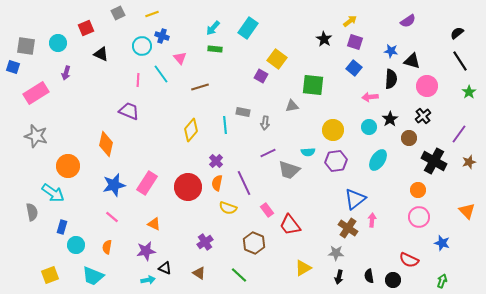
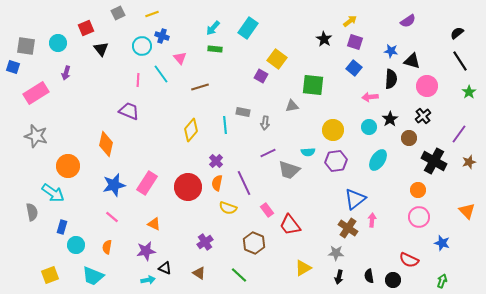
black triangle at (101, 54): moved 5 px up; rotated 28 degrees clockwise
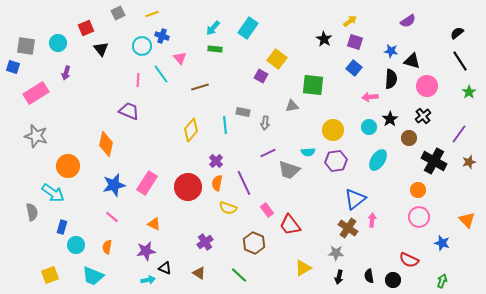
orange triangle at (467, 211): moved 9 px down
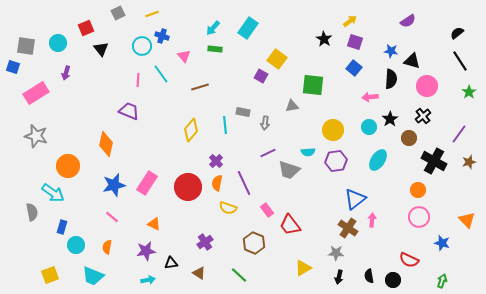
pink triangle at (180, 58): moved 4 px right, 2 px up
black triangle at (165, 268): moved 6 px right, 5 px up; rotated 32 degrees counterclockwise
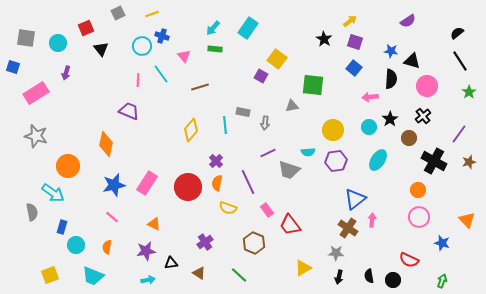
gray square at (26, 46): moved 8 px up
purple line at (244, 183): moved 4 px right, 1 px up
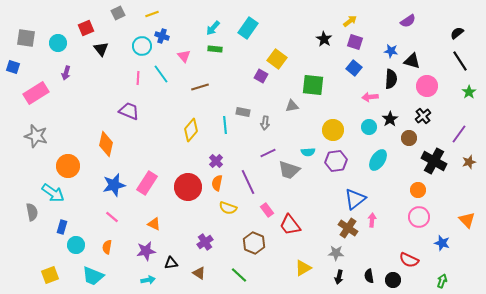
pink line at (138, 80): moved 2 px up
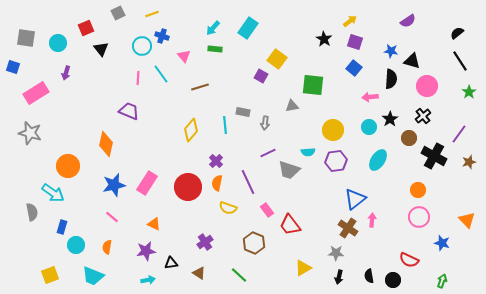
gray star at (36, 136): moved 6 px left, 3 px up
black cross at (434, 161): moved 5 px up
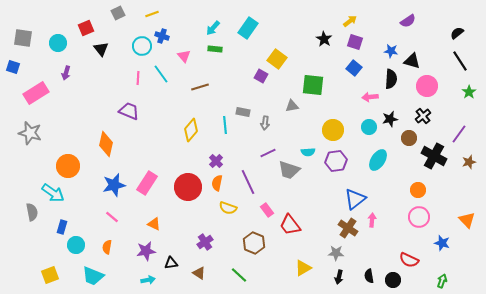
gray square at (26, 38): moved 3 px left
black star at (390, 119): rotated 21 degrees clockwise
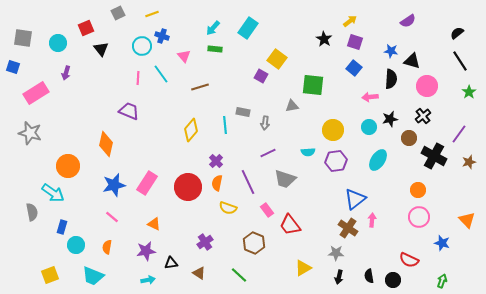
gray trapezoid at (289, 170): moved 4 px left, 9 px down
